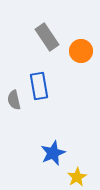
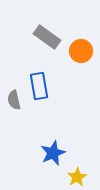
gray rectangle: rotated 20 degrees counterclockwise
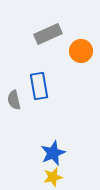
gray rectangle: moved 1 px right, 3 px up; rotated 60 degrees counterclockwise
yellow star: moved 24 px left; rotated 18 degrees clockwise
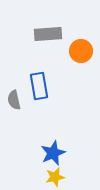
gray rectangle: rotated 20 degrees clockwise
yellow star: moved 2 px right
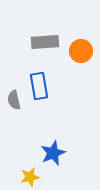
gray rectangle: moved 3 px left, 8 px down
yellow star: moved 25 px left
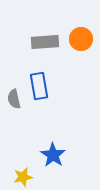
orange circle: moved 12 px up
gray semicircle: moved 1 px up
blue star: moved 2 px down; rotated 15 degrees counterclockwise
yellow star: moved 7 px left
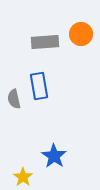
orange circle: moved 5 px up
blue star: moved 1 px right, 1 px down
yellow star: rotated 24 degrees counterclockwise
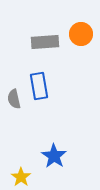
yellow star: moved 2 px left
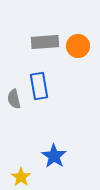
orange circle: moved 3 px left, 12 px down
